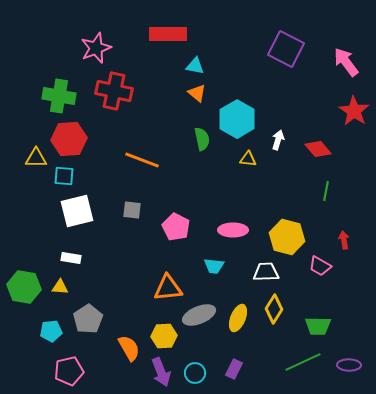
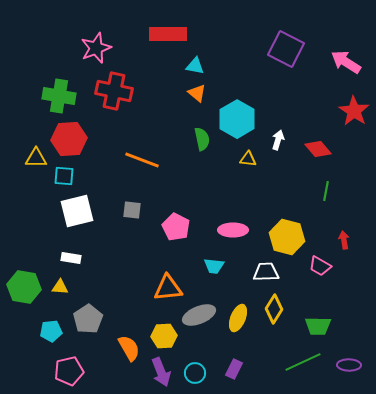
pink arrow at (346, 62): rotated 20 degrees counterclockwise
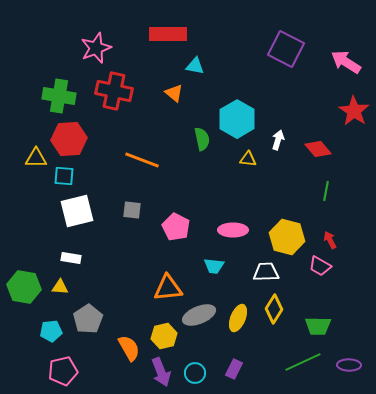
orange triangle at (197, 93): moved 23 px left
red arrow at (344, 240): moved 14 px left; rotated 18 degrees counterclockwise
yellow hexagon at (164, 336): rotated 10 degrees counterclockwise
pink pentagon at (69, 371): moved 6 px left
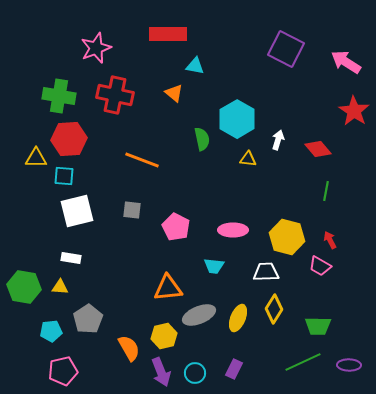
red cross at (114, 91): moved 1 px right, 4 px down
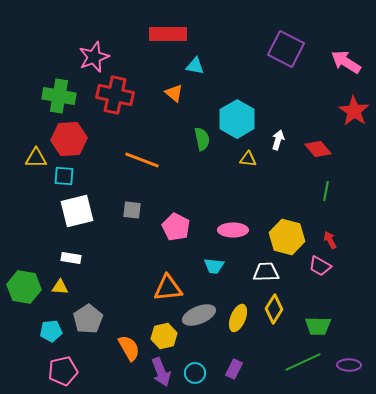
pink star at (96, 48): moved 2 px left, 9 px down
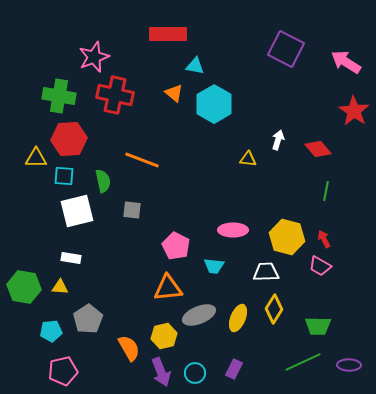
cyan hexagon at (237, 119): moved 23 px left, 15 px up
green semicircle at (202, 139): moved 99 px left, 42 px down
pink pentagon at (176, 227): moved 19 px down
red arrow at (330, 240): moved 6 px left, 1 px up
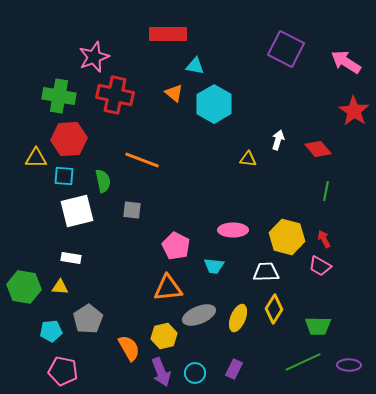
pink pentagon at (63, 371): rotated 24 degrees clockwise
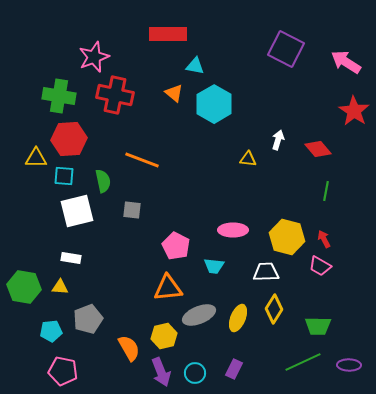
gray pentagon at (88, 319): rotated 12 degrees clockwise
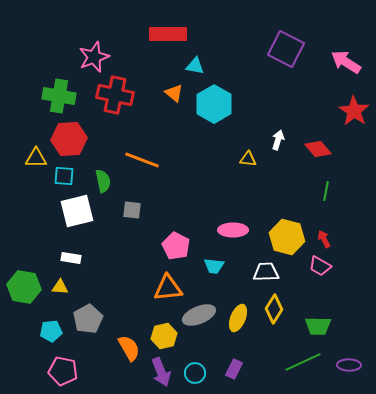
gray pentagon at (88, 319): rotated 8 degrees counterclockwise
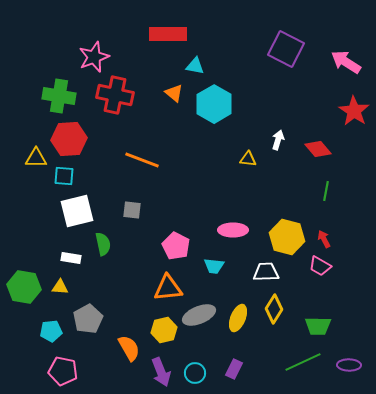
green semicircle at (103, 181): moved 63 px down
yellow hexagon at (164, 336): moved 6 px up
